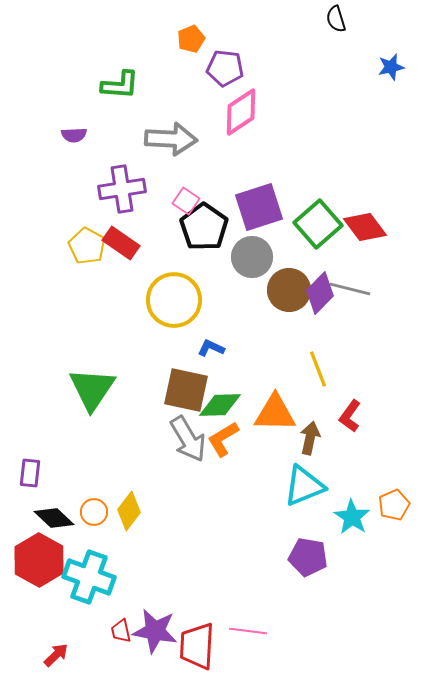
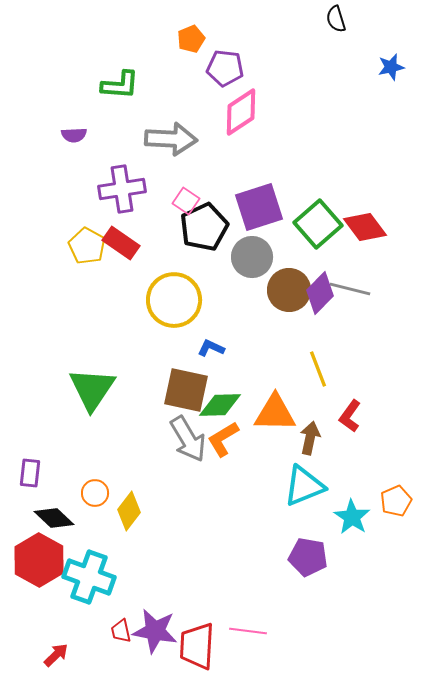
black pentagon at (204, 227): rotated 12 degrees clockwise
orange pentagon at (394, 505): moved 2 px right, 4 px up
orange circle at (94, 512): moved 1 px right, 19 px up
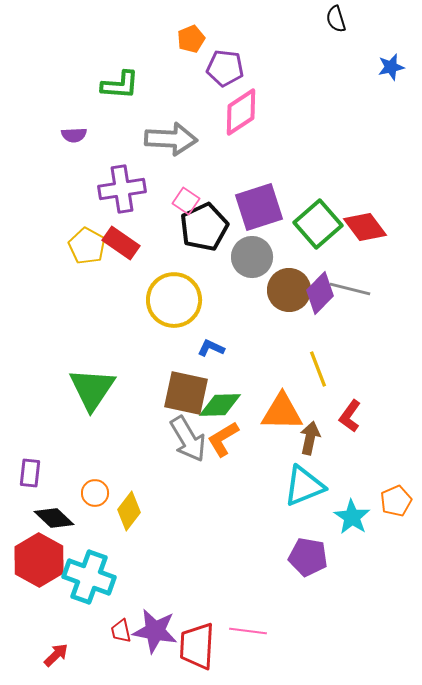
brown square at (186, 390): moved 3 px down
orange triangle at (275, 413): moved 7 px right, 1 px up
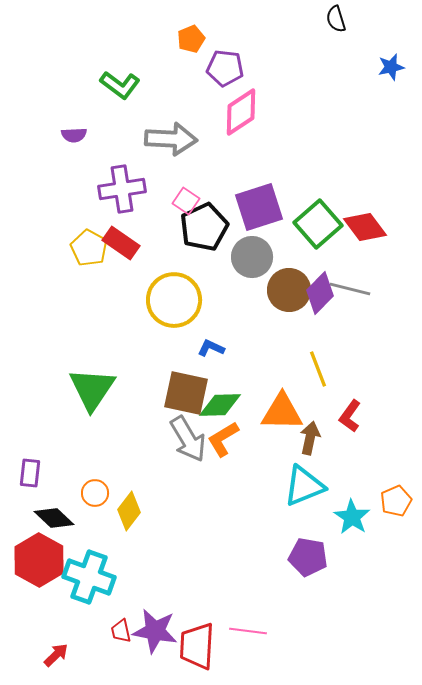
green L-shape at (120, 85): rotated 33 degrees clockwise
yellow pentagon at (87, 246): moved 2 px right, 2 px down
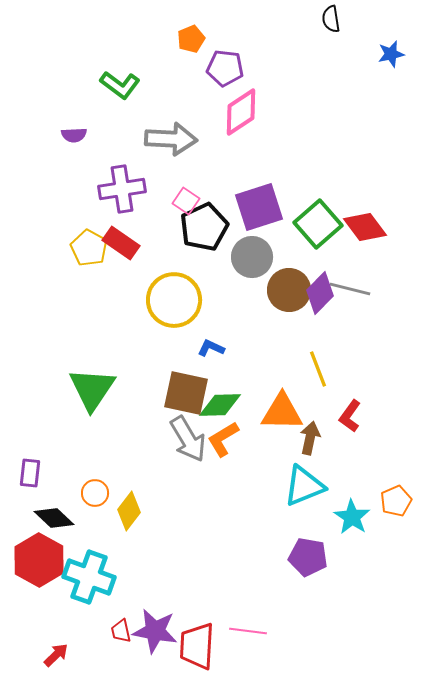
black semicircle at (336, 19): moved 5 px left; rotated 8 degrees clockwise
blue star at (391, 67): moved 13 px up
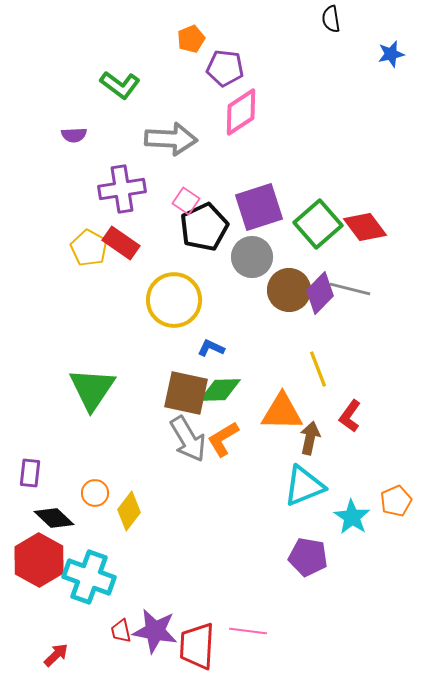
green diamond at (220, 405): moved 15 px up
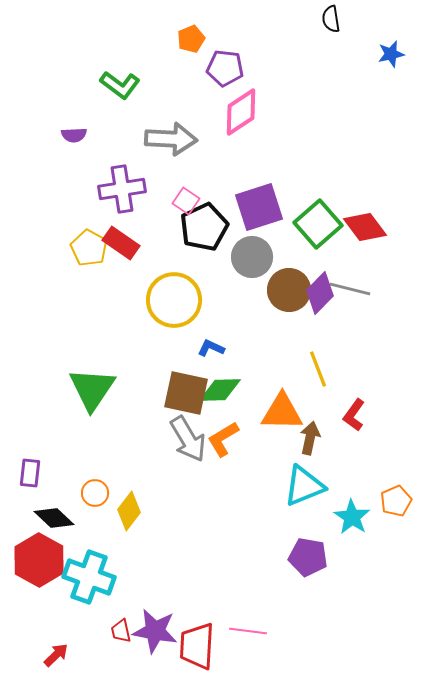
red L-shape at (350, 416): moved 4 px right, 1 px up
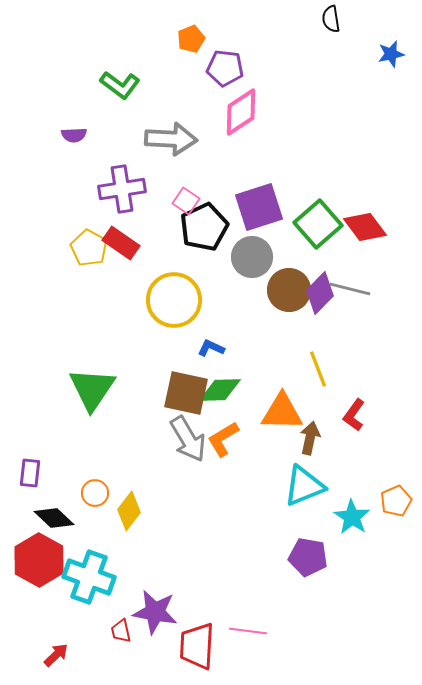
purple star at (155, 631): moved 19 px up
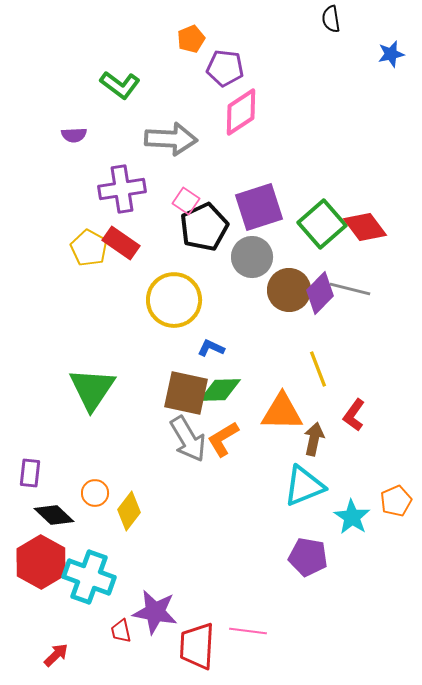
green square at (318, 224): moved 4 px right
brown arrow at (310, 438): moved 4 px right, 1 px down
black diamond at (54, 518): moved 3 px up
red hexagon at (39, 560): moved 2 px right, 2 px down
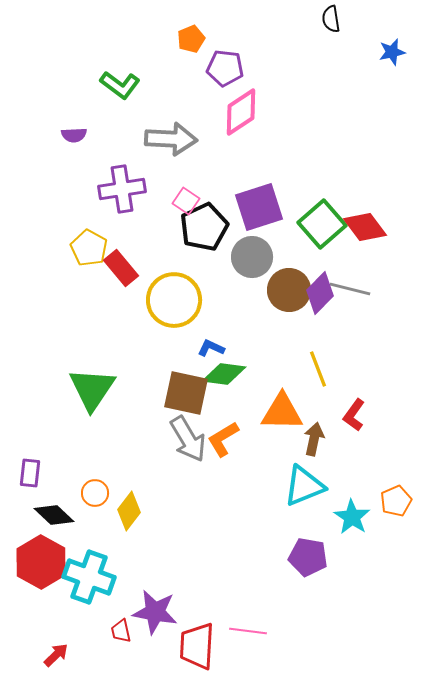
blue star at (391, 54): moved 1 px right, 2 px up
red rectangle at (121, 243): moved 25 px down; rotated 15 degrees clockwise
green diamond at (220, 390): moved 4 px right, 16 px up; rotated 9 degrees clockwise
